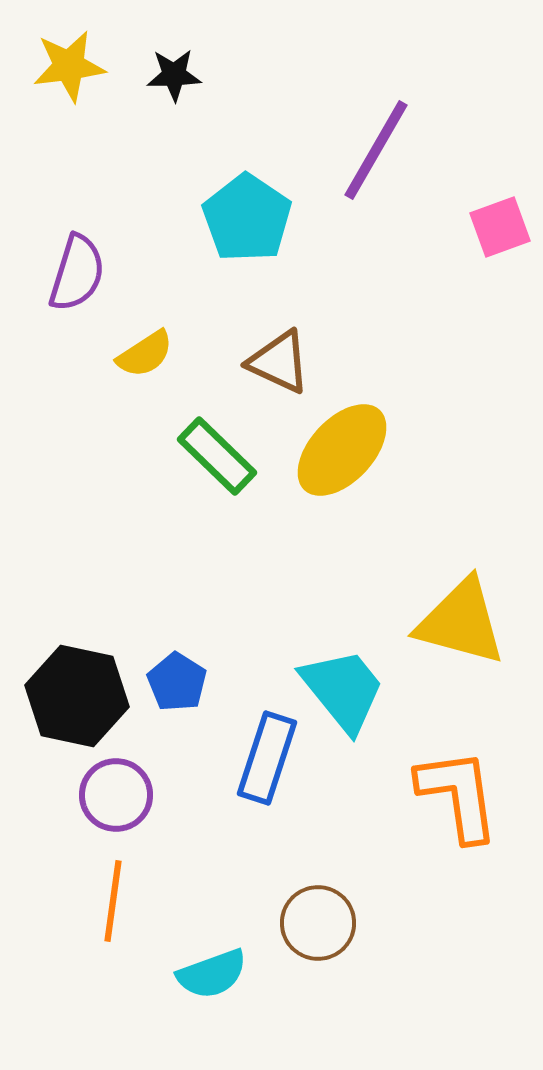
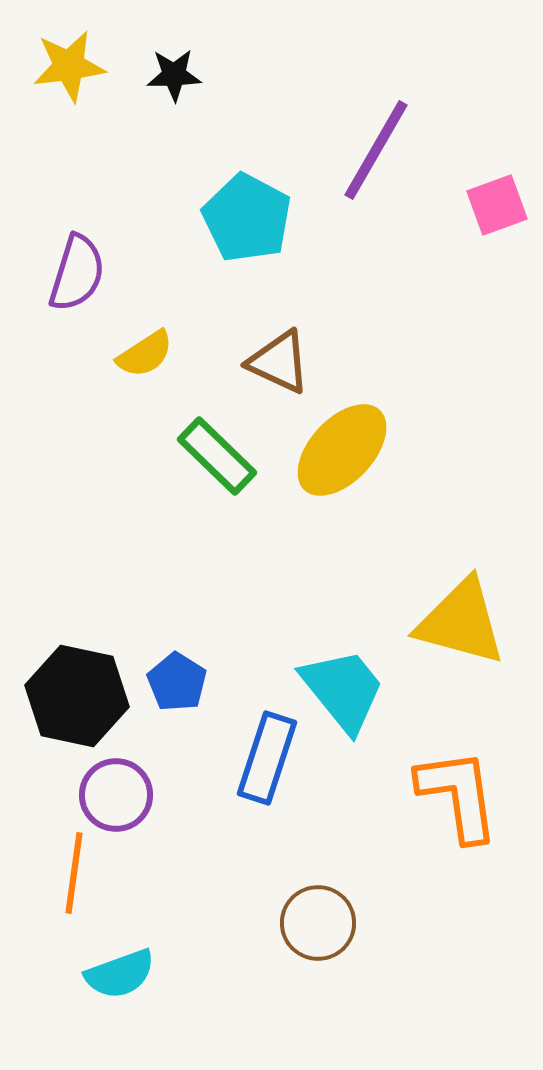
cyan pentagon: rotated 6 degrees counterclockwise
pink square: moved 3 px left, 22 px up
orange line: moved 39 px left, 28 px up
cyan semicircle: moved 92 px left
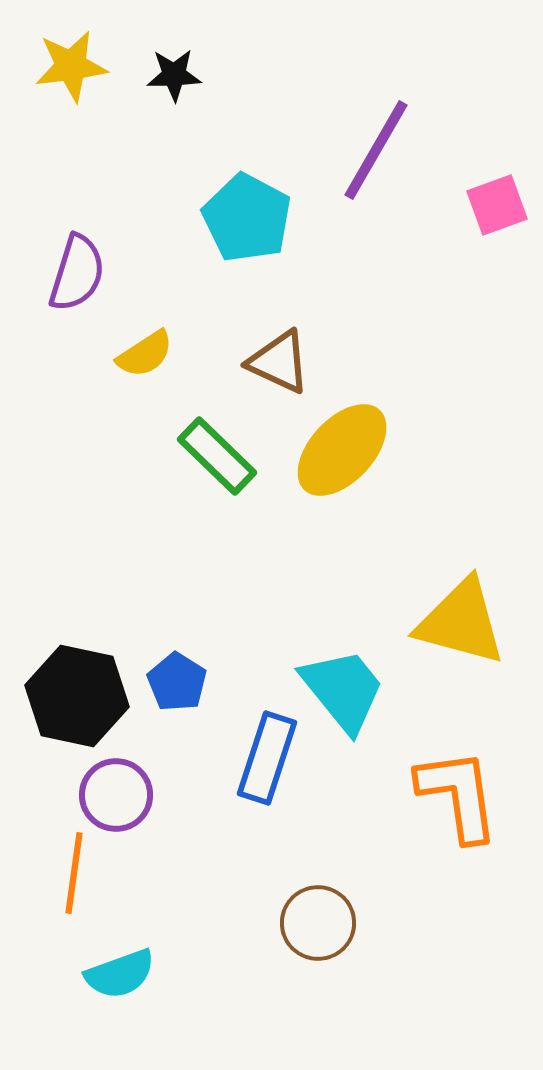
yellow star: moved 2 px right
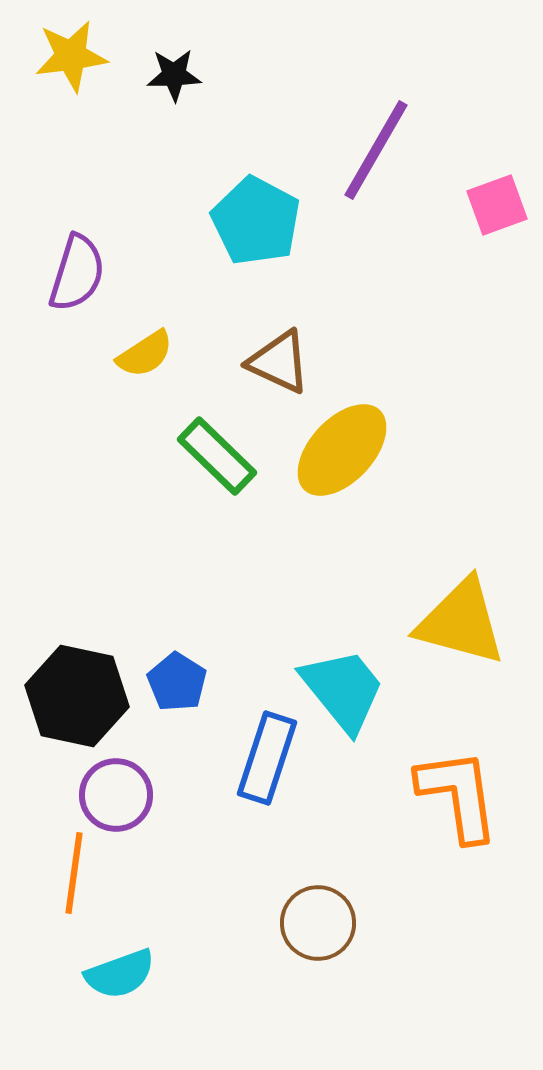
yellow star: moved 10 px up
cyan pentagon: moved 9 px right, 3 px down
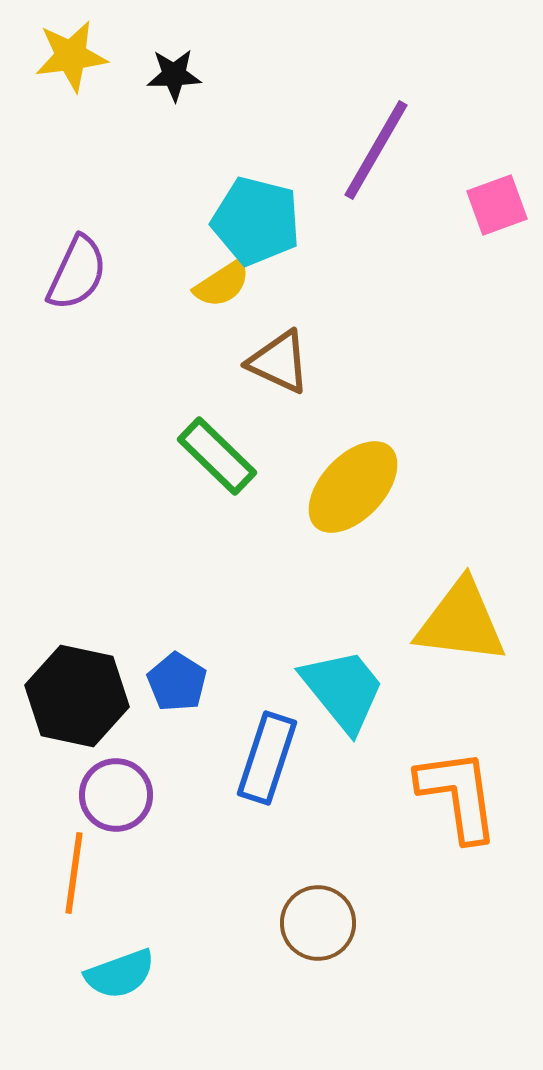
cyan pentagon: rotated 14 degrees counterclockwise
purple semicircle: rotated 8 degrees clockwise
yellow semicircle: moved 77 px right, 70 px up
yellow ellipse: moved 11 px right, 37 px down
yellow triangle: rotated 8 degrees counterclockwise
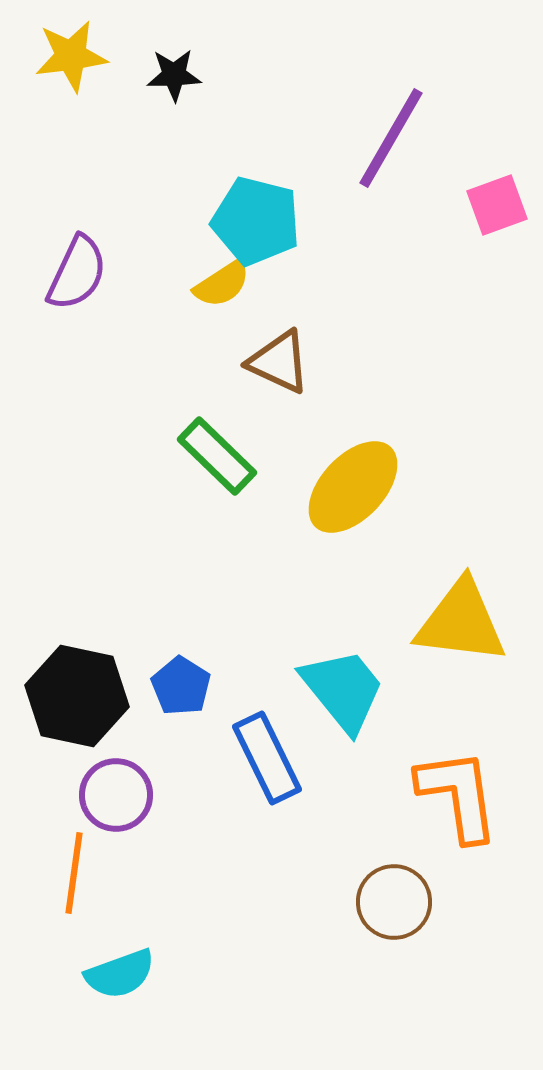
purple line: moved 15 px right, 12 px up
blue pentagon: moved 4 px right, 4 px down
blue rectangle: rotated 44 degrees counterclockwise
brown circle: moved 76 px right, 21 px up
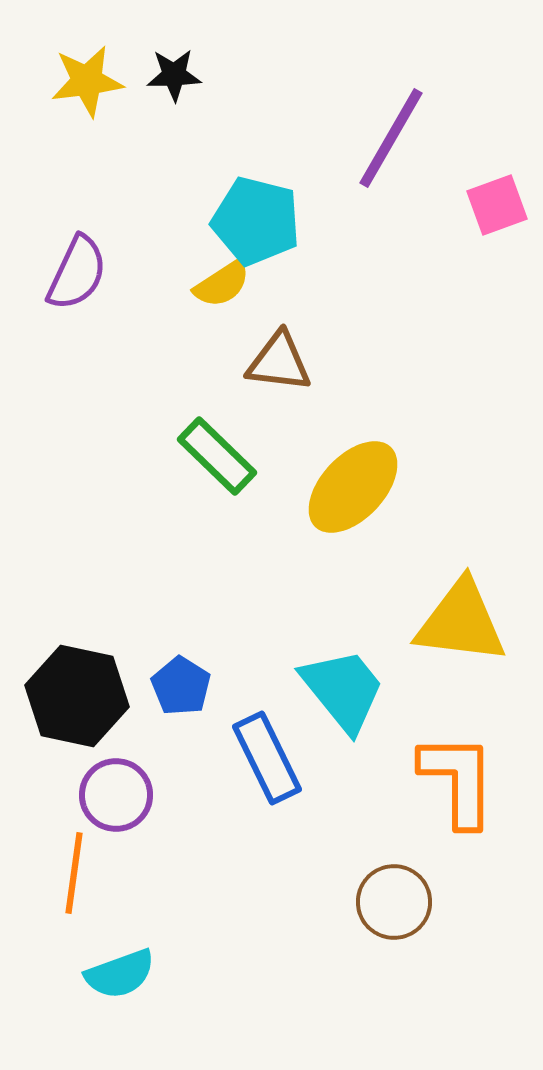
yellow star: moved 16 px right, 25 px down
brown triangle: rotated 18 degrees counterclockwise
orange L-shape: moved 15 px up; rotated 8 degrees clockwise
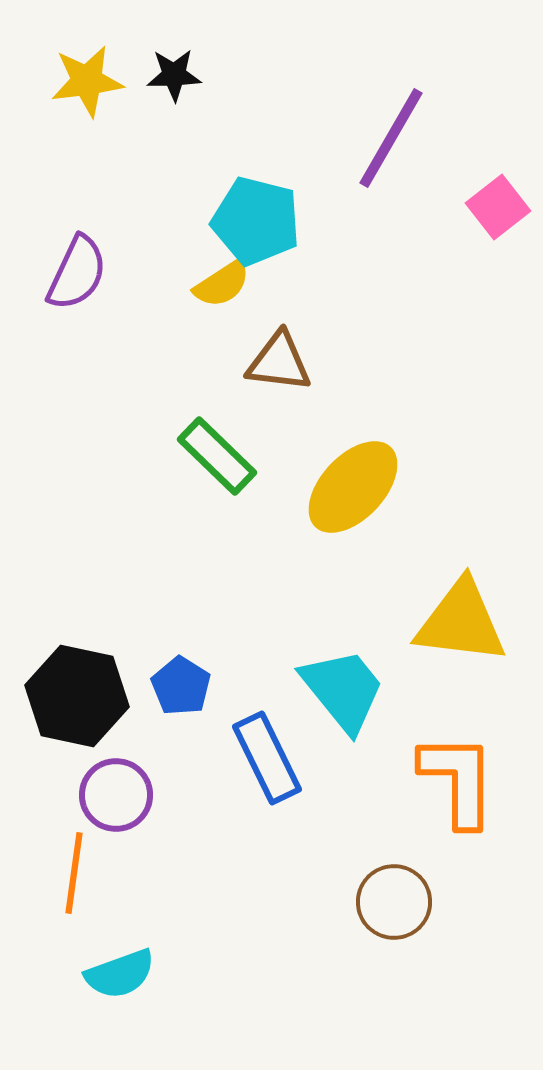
pink square: moved 1 px right, 2 px down; rotated 18 degrees counterclockwise
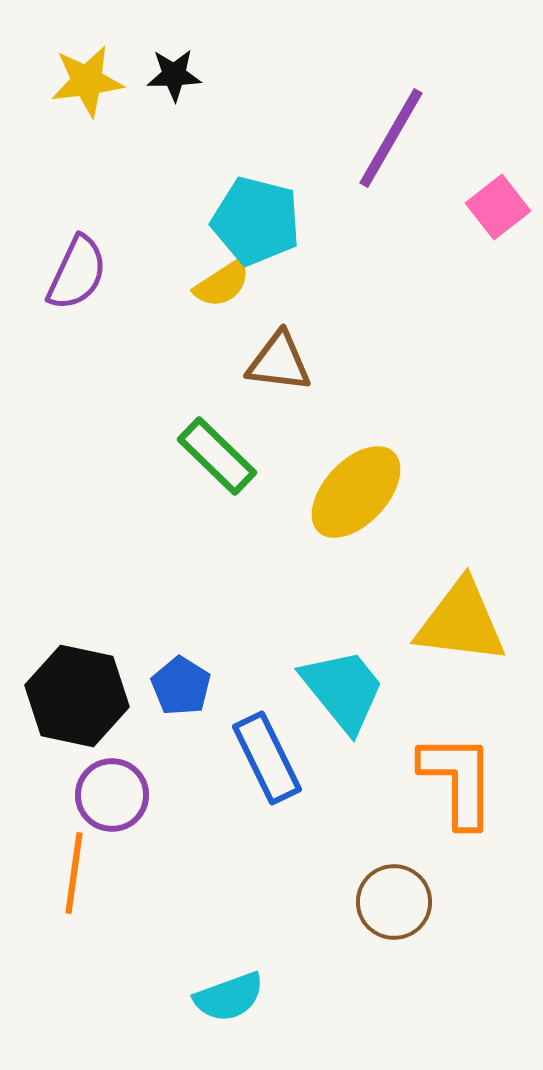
yellow ellipse: moved 3 px right, 5 px down
purple circle: moved 4 px left
cyan semicircle: moved 109 px right, 23 px down
